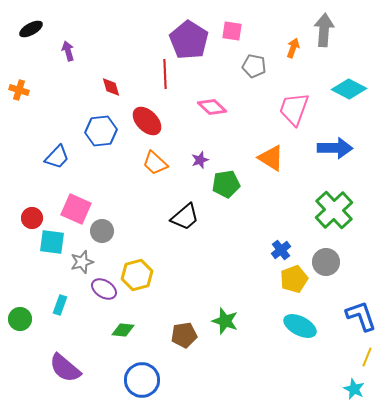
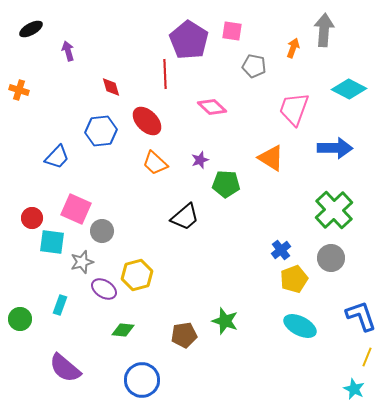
green pentagon at (226, 184): rotated 12 degrees clockwise
gray circle at (326, 262): moved 5 px right, 4 px up
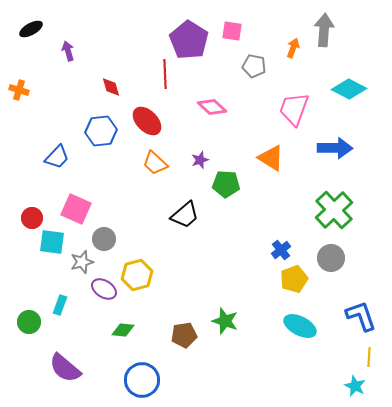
black trapezoid at (185, 217): moved 2 px up
gray circle at (102, 231): moved 2 px right, 8 px down
green circle at (20, 319): moved 9 px right, 3 px down
yellow line at (367, 357): moved 2 px right; rotated 18 degrees counterclockwise
cyan star at (354, 389): moved 1 px right, 3 px up
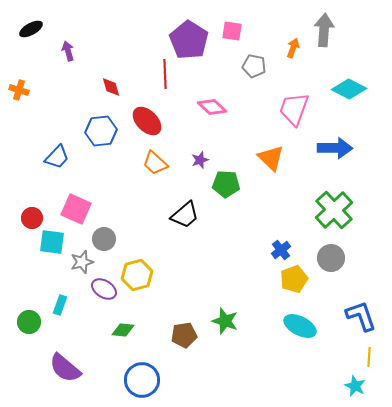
orange triangle at (271, 158): rotated 12 degrees clockwise
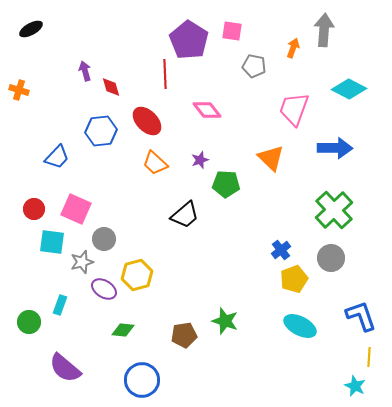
purple arrow at (68, 51): moved 17 px right, 20 px down
pink diamond at (212, 107): moved 5 px left, 3 px down; rotated 8 degrees clockwise
red circle at (32, 218): moved 2 px right, 9 px up
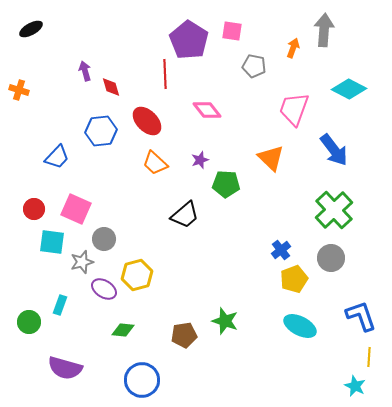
blue arrow at (335, 148): moved 1 px left, 2 px down; rotated 52 degrees clockwise
purple semicircle at (65, 368): rotated 24 degrees counterclockwise
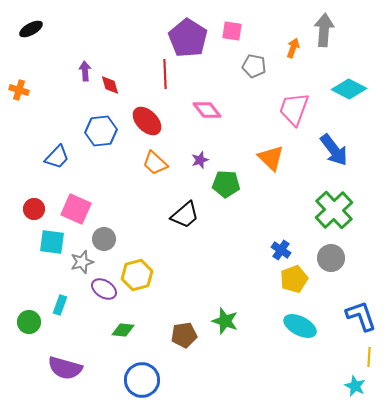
purple pentagon at (189, 40): moved 1 px left, 2 px up
purple arrow at (85, 71): rotated 12 degrees clockwise
red diamond at (111, 87): moved 1 px left, 2 px up
blue cross at (281, 250): rotated 18 degrees counterclockwise
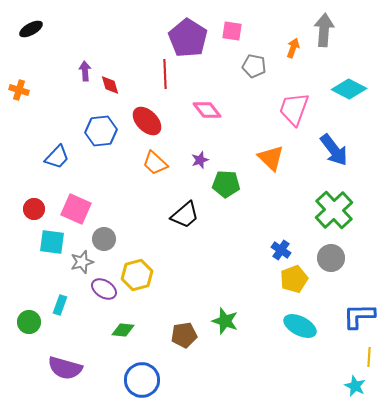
blue L-shape at (361, 316): moved 2 px left; rotated 72 degrees counterclockwise
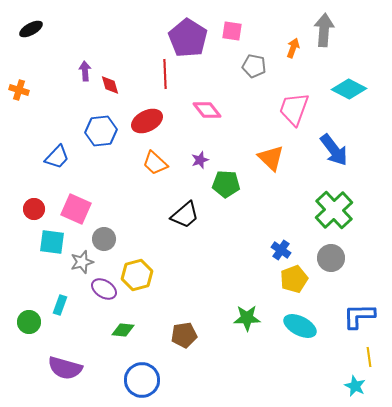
red ellipse at (147, 121): rotated 72 degrees counterclockwise
green star at (225, 321): moved 22 px right, 3 px up; rotated 20 degrees counterclockwise
yellow line at (369, 357): rotated 12 degrees counterclockwise
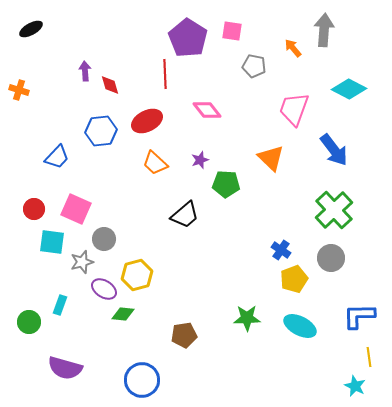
orange arrow at (293, 48): rotated 60 degrees counterclockwise
green diamond at (123, 330): moved 16 px up
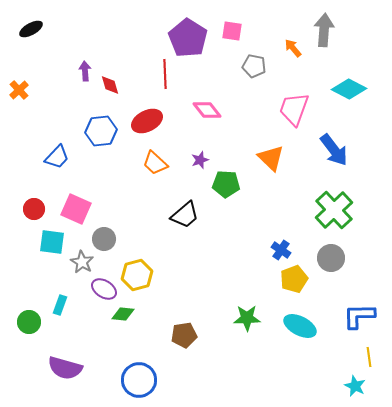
orange cross at (19, 90): rotated 30 degrees clockwise
gray star at (82, 262): rotated 25 degrees counterclockwise
blue circle at (142, 380): moved 3 px left
